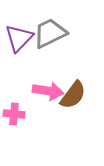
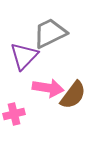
purple triangle: moved 5 px right, 18 px down
pink arrow: moved 3 px up
pink cross: rotated 20 degrees counterclockwise
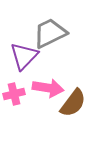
brown semicircle: moved 8 px down
pink cross: moved 20 px up
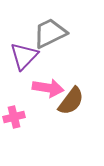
pink cross: moved 23 px down
brown semicircle: moved 2 px left, 2 px up
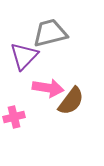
gray trapezoid: rotated 12 degrees clockwise
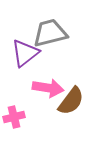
purple triangle: moved 1 px right, 3 px up; rotated 8 degrees clockwise
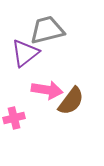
gray trapezoid: moved 3 px left, 3 px up
pink arrow: moved 1 px left, 2 px down
pink cross: moved 1 px down
